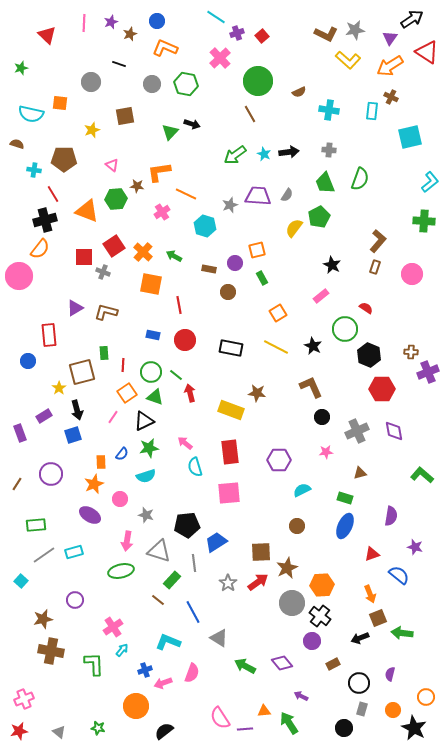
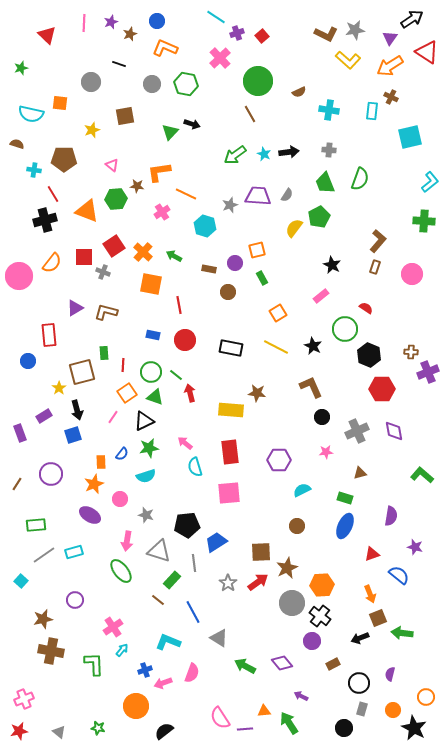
orange semicircle at (40, 249): moved 12 px right, 14 px down
yellow rectangle at (231, 410): rotated 15 degrees counterclockwise
green ellipse at (121, 571): rotated 65 degrees clockwise
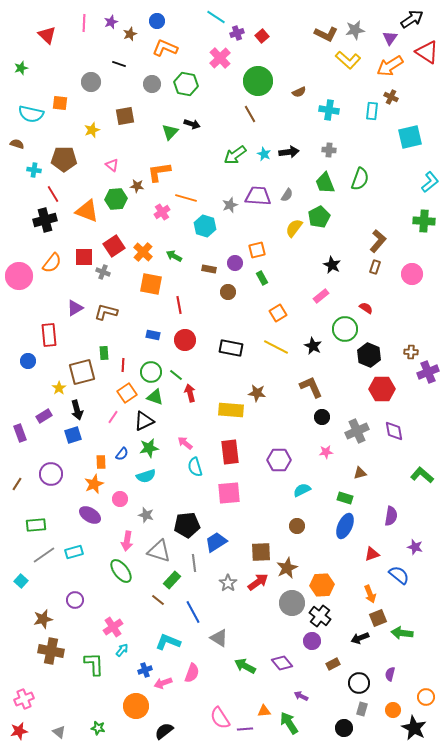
orange line at (186, 194): moved 4 px down; rotated 10 degrees counterclockwise
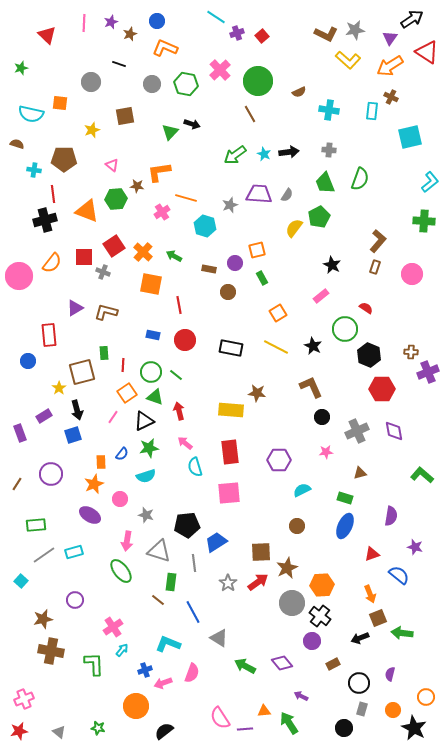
pink cross at (220, 58): moved 12 px down
red line at (53, 194): rotated 24 degrees clockwise
purple trapezoid at (258, 196): moved 1 px right, 2 px up
red arrow at (190, 393): moved 11 px left, 18 px down
green rectangle at (172, 580): moved 1 px left, 2 px down; rotated 36 degrees counterclockwise
cyan L-shape at (168, 642): moved 2 px down
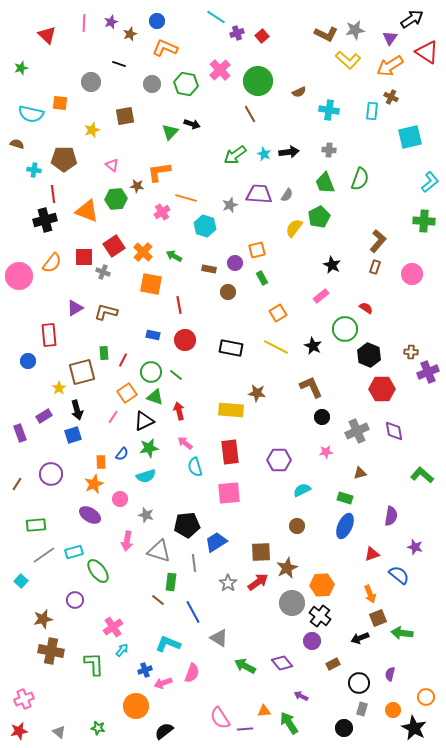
red line at (123, 365): moved 5 px up; rotated 24 degrees clockwise
green ellipse at (121, 571): moved 23 px left
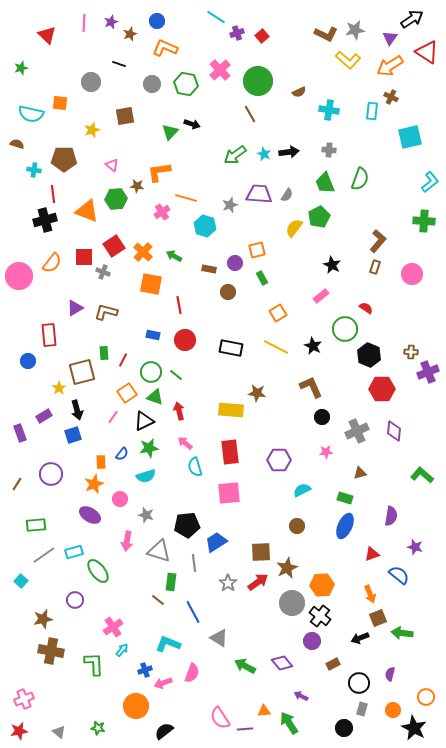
purple diamond at (394, 431): rotated 15 degrees clockwise
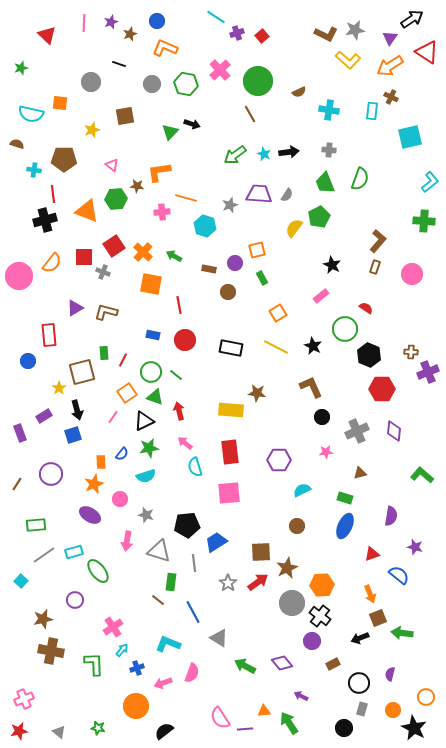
pink cross at (162, 212): rotated 28 degrees clockwise
blue cross at (145, 670): moved 8 px left, 2 px up
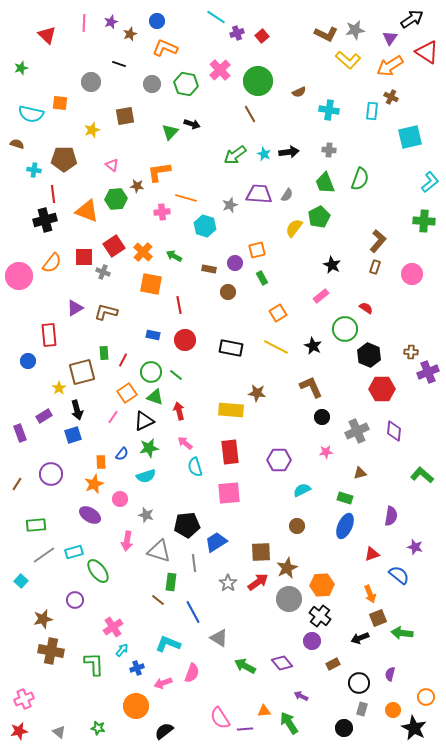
gray circle at (292, 603): moved 3 px left, 4 px up
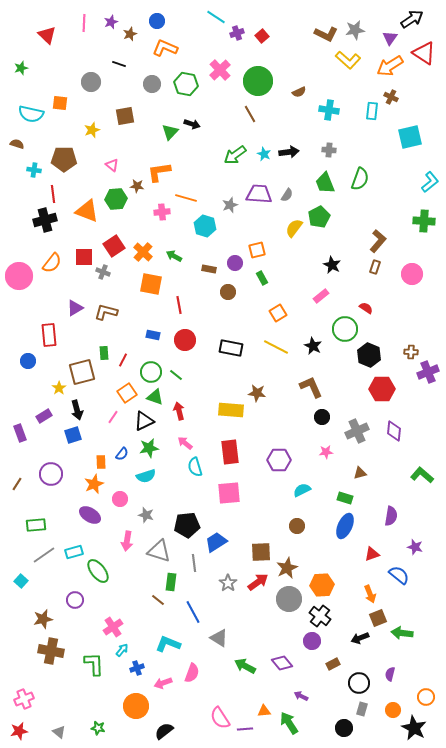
red triangle at (427, 52): moved 3 px left, 1 px down
